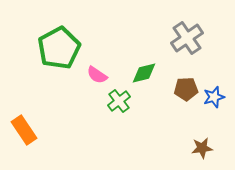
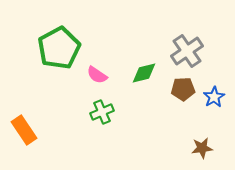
gray cross: moved 13 px down
brown pentagon: moved 3 px left
blue star: rotated 15 degrees counterclockwise
green cross: moved 17 px left, 11 px down; rotated 15 degrees clockwise
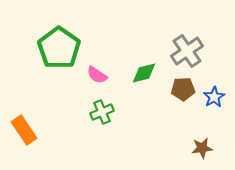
green pentagon: rotated 9 degrees counterclockwise
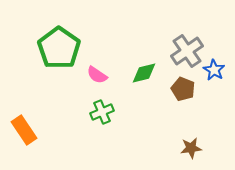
brown pentagon: rotated 25 degrees clockwise
blue star: moved 27 px up; rotated 10 degrees counterclockwise
brown star: moved 11 px left
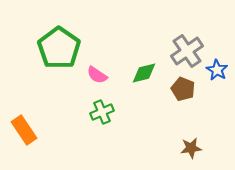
blue star: moved 3 px right
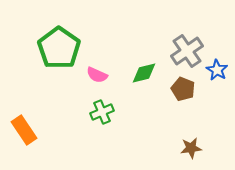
pink semicircle: rotated 10 degrees counterclockwise
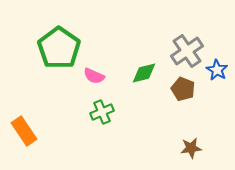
pink semicircle: moved 3 px left, 1 px down
orange rectangle: moved 1 px down
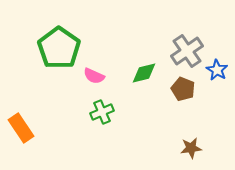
orange rectangle: moved 3 px left, 3 px up
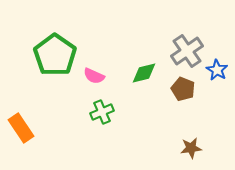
green pentagon: moved 4 px left, 7 px down
